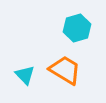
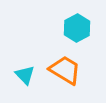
cyan hexagon: rotated 12 degrees counterclockwise
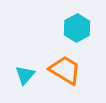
cyan triangle: rotated 25 degrees clockwise
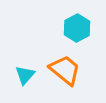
orange trapezoid: rotated 8 degrees clockwise
